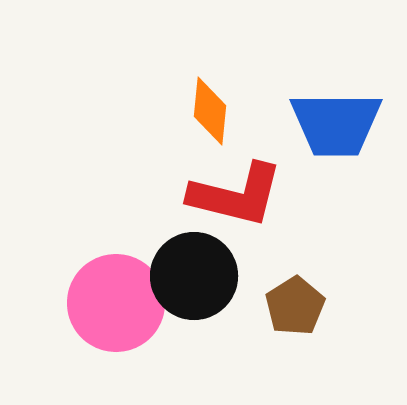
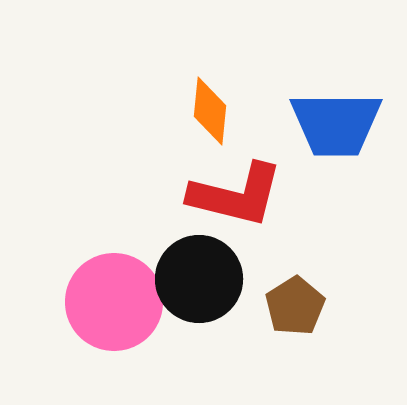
black circle: moved 5 px right, 3 px down
pink circle: moved 2 px left, 1 px up
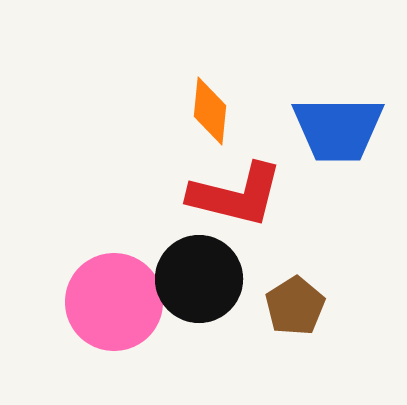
blue trapezoid: moved 2 px right, 5 px down
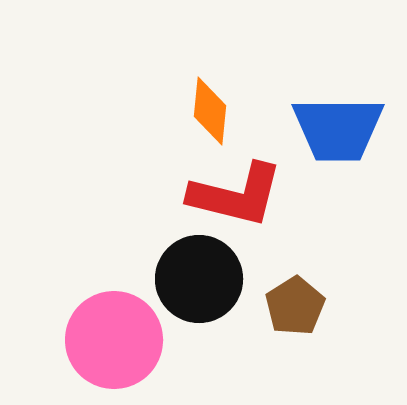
pink circle: moved 38 px down
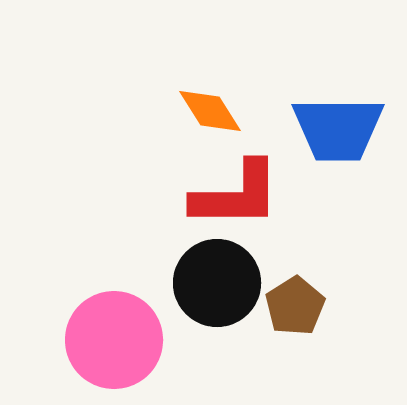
orange diamond: rotated 38 degrees counterclockwise
red L-shape: rotated 14 degrees counterclockwise
black circle: moved 18 px right, 4 px down
